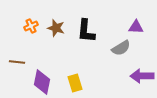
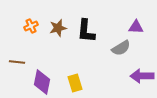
brown star: moved 2 px right; rotated 30 degrees counterclockwise
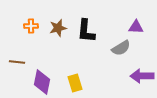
orange cross: rotated 24 degrees clockwise
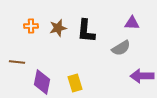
purple triangle: moved 4 px left, 4 px up
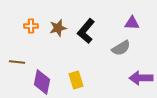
black L-shape: rotated 35 degrees clockwise
purple arrow: moved 1 px left, 2 px down
yellow rectangle: moved 1 px right, 3 px up
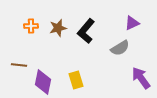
purple triangle: rotated 28 degrees counterclockwise
gray semicircle: moved 1 px left
brown line: moved 2 px right, 3 px down
purple arrow: rotated 55 degrees clockwise
purple diamond: moved 1 px right
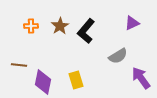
brown star: moved 2 px right, 2 px up; rotated 18 degrees counterclockwise
gray semicircle: moved 2 px left, 8 px down
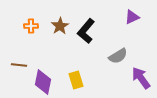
purple triangle: moved 6 px up
